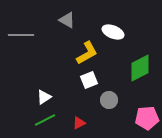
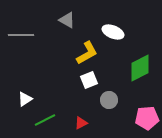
white triangle: moved 19 px left, 2 px down
red triangle: moved 2 px right
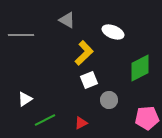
yellow L-shape: moved 3 px left; rotated 15 degrees counterclockwise
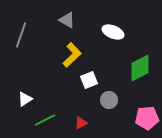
gray line: rotated 70 degrees counterclockwise
yellow L-shape: moved 12 px left, 2 px down
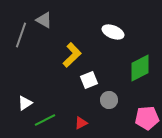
gray triangle: moved 23 px left
white triangle: moved 4 px down
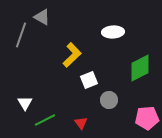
gray triangle: moved 2 px left, 3 px up
white ellipse: rotated 25 degrees counterclockwise
white triangle: rotated 28 degrees counterclockwise
red triangle: rotated 40 degrees counterclockwise
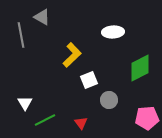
gray line: rotated 30 degrees counterclockwise
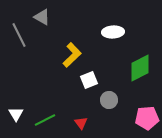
gray line: moved 2 px left; rotated 15 degrees counterclockwise
white triangle: moved 9 px left, 11 px down
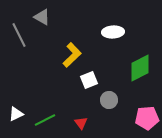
white triangle: rotated 35 degrees clockwise
